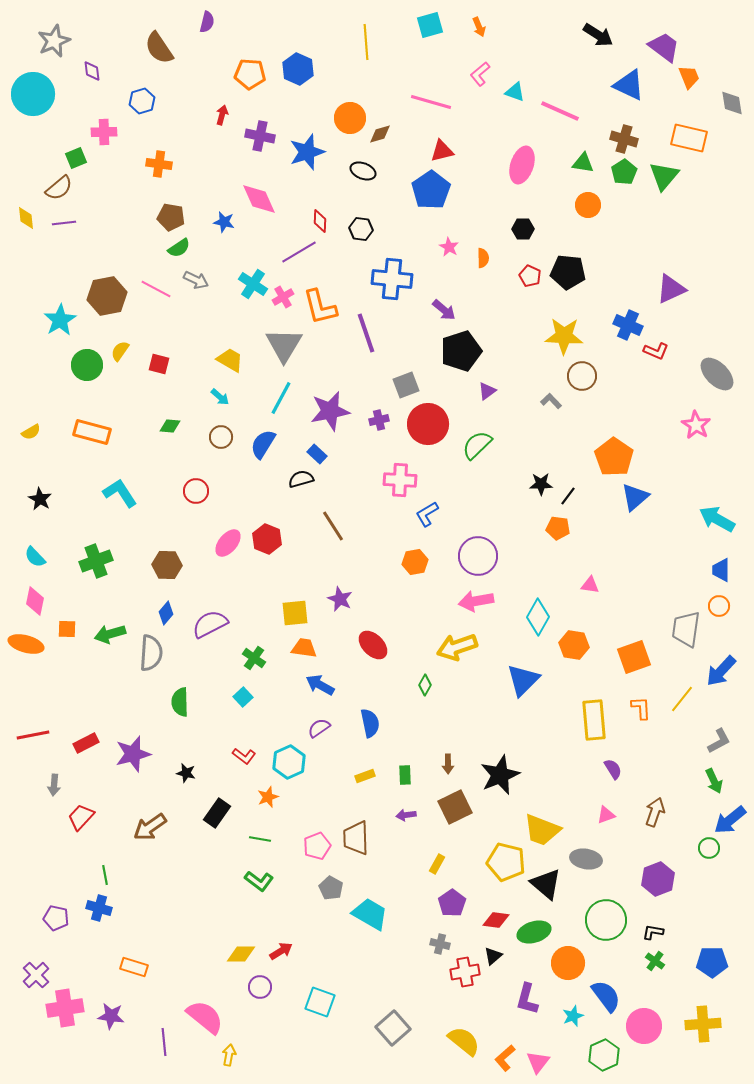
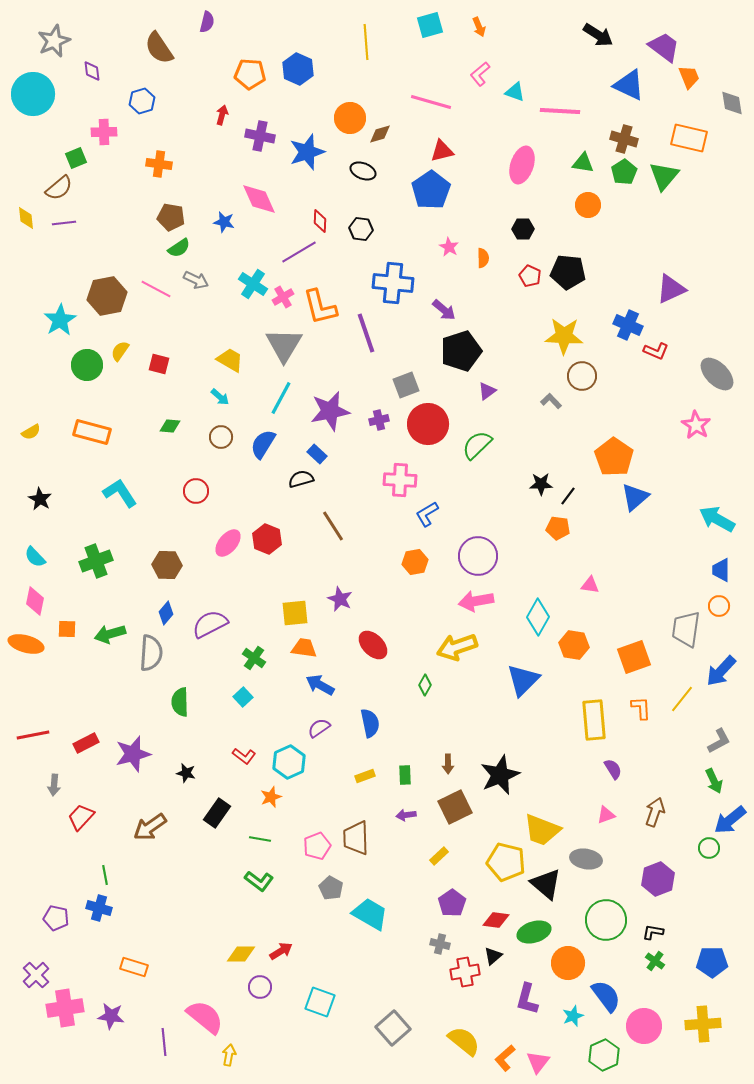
pink line at (560, 111): rotated 21 degrees counterclockwise
blue cross at (392, 279): moved 1 px right, 4 px down
orange star at (268, 797): moved 3 px right
yellow rectangle at (437, 864): moved 2 px right, 8 px up; rotated 18 degrees clockwise
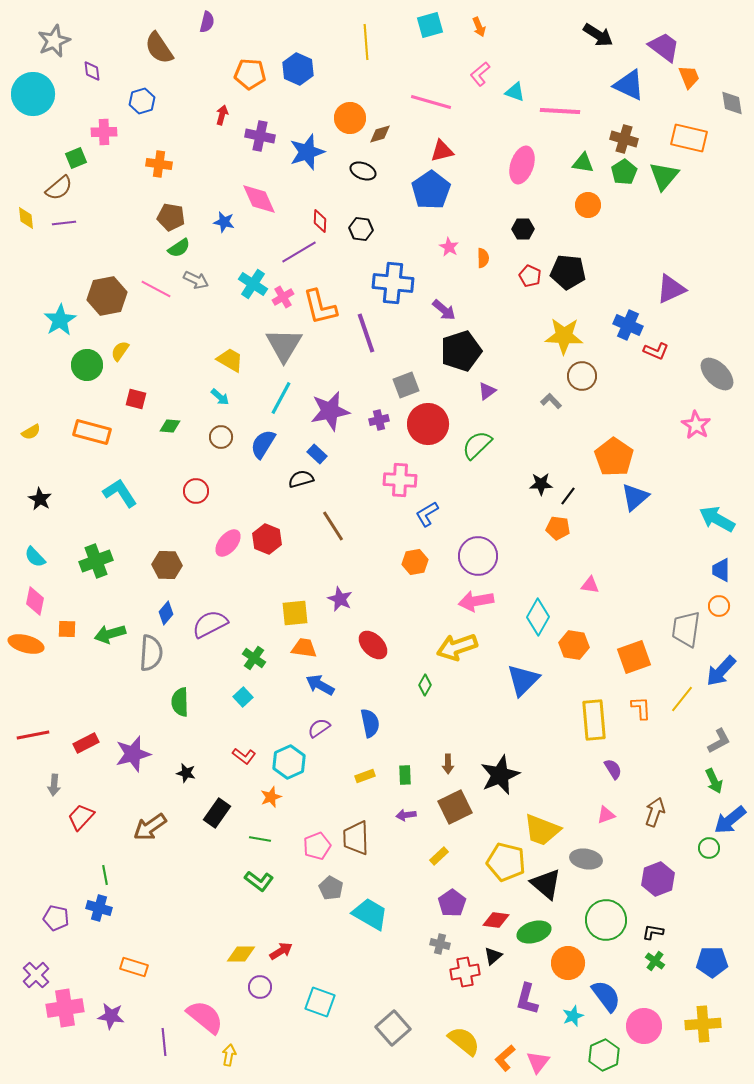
red square at (159, 364): moved 23 px left, 35 px down
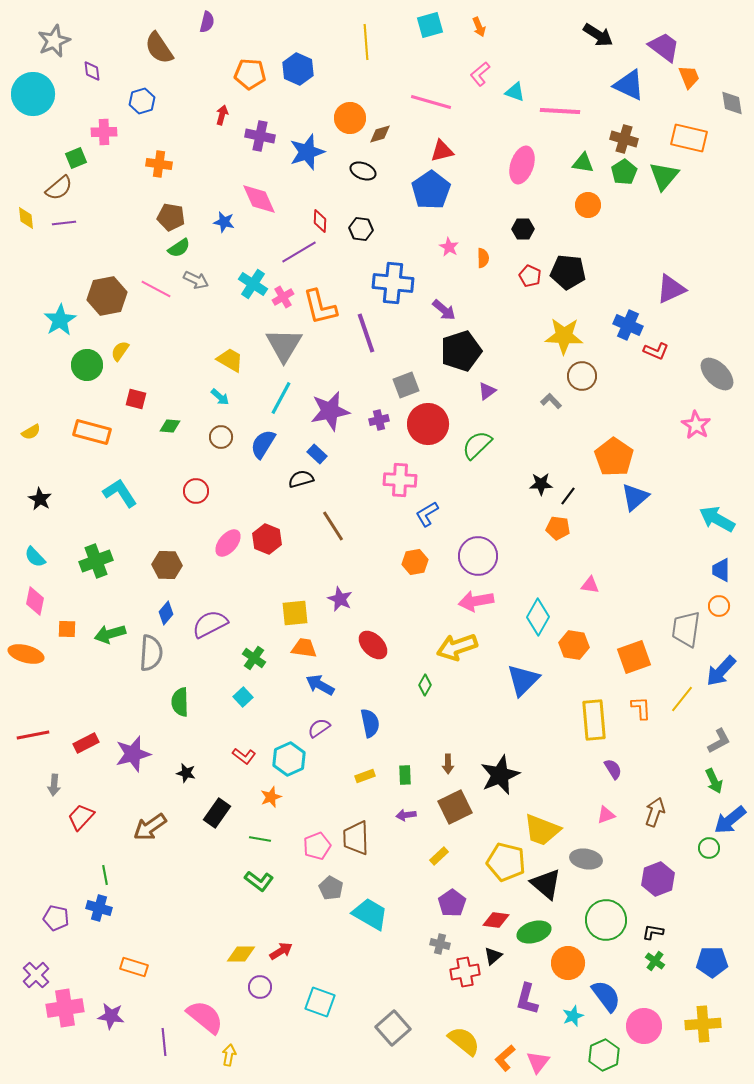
orange ellipse at (26, 644): moved 10 px down
cyan hexagon at (289, 762): moved 3 px up
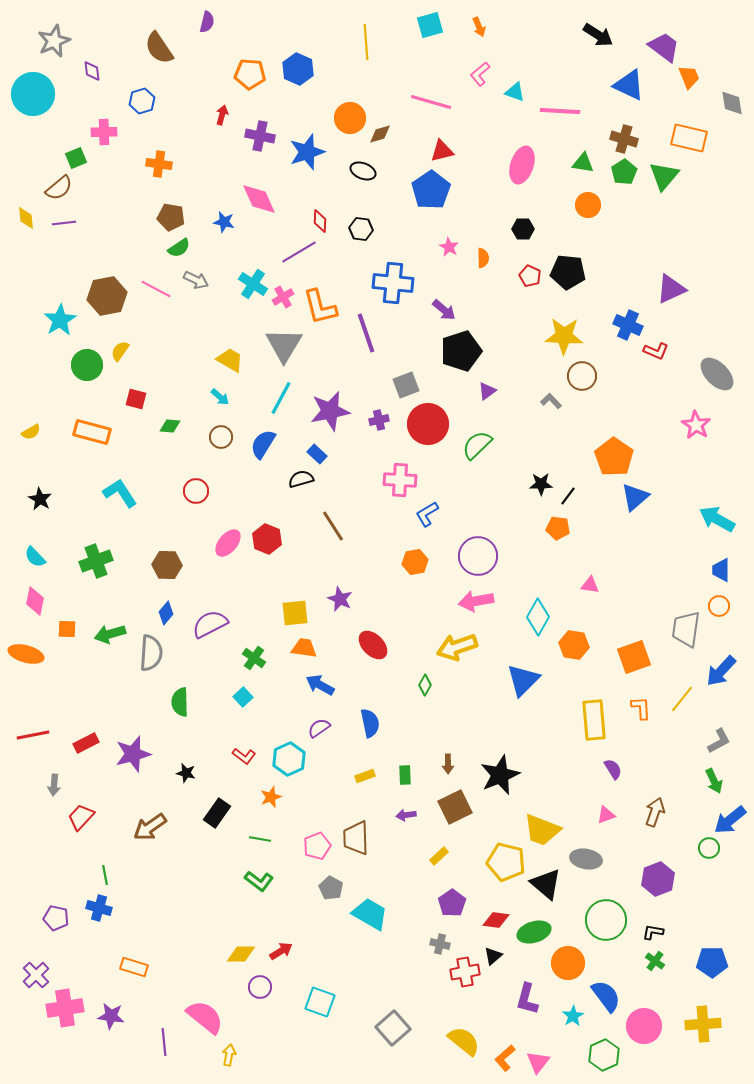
cyan star at (573, 1016): rotated 10 degrees counterclockwise
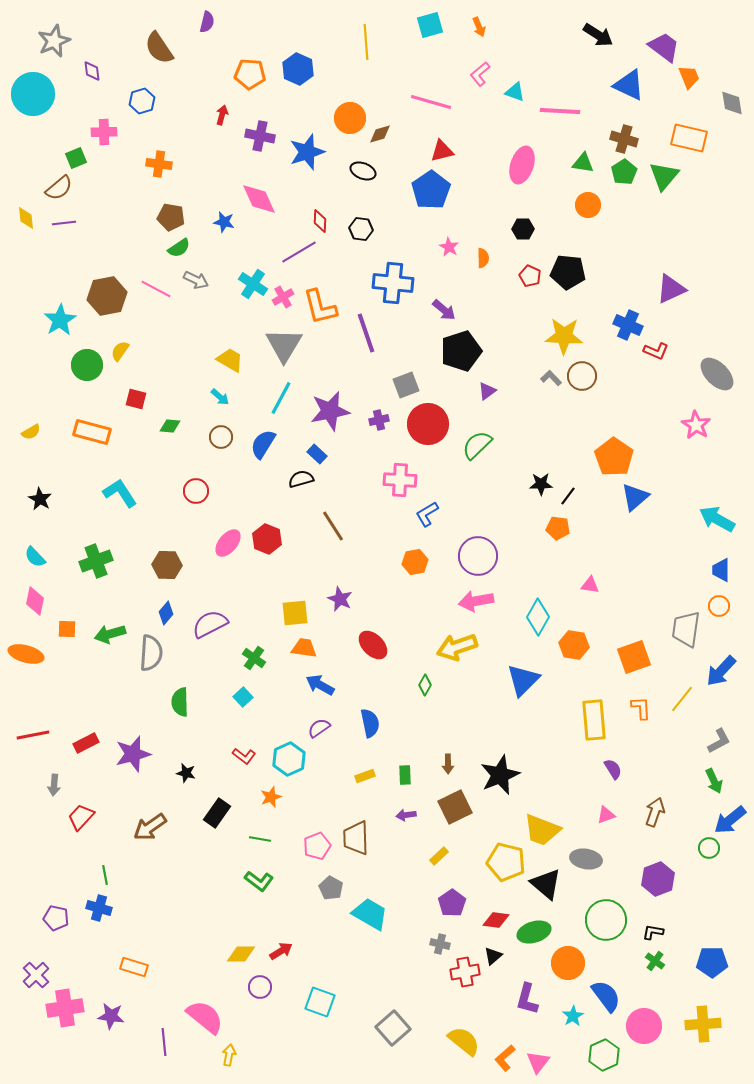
gray L-shape at (551, 401): moved 23 px up
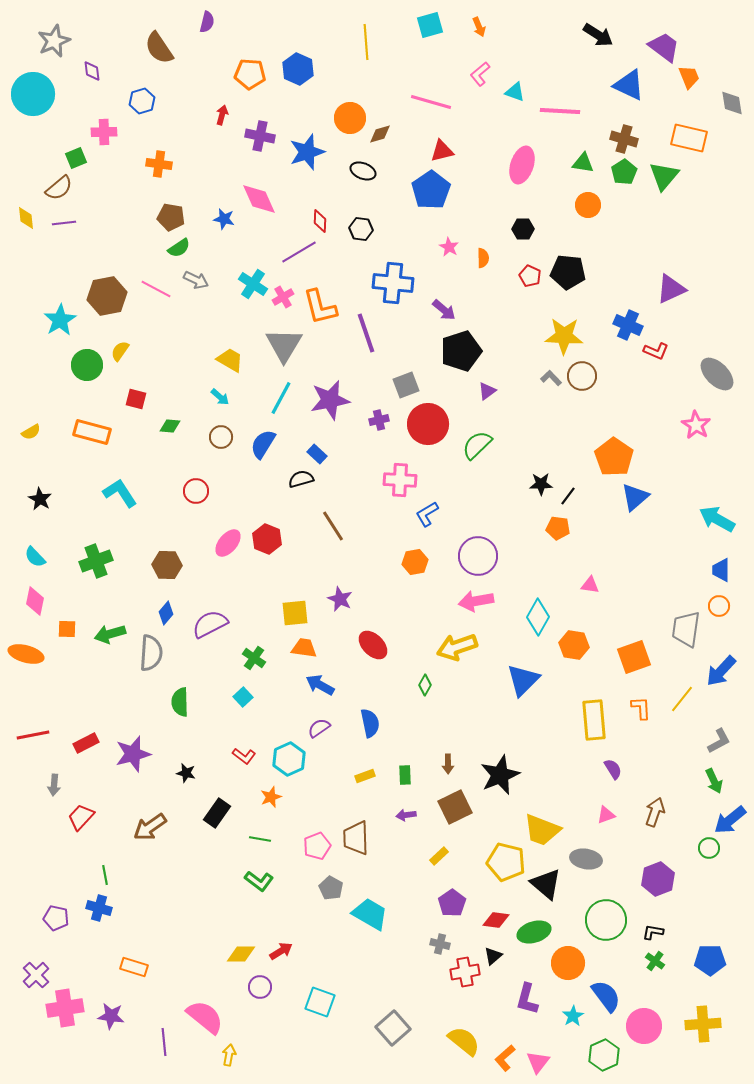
blue star at (224, 222): moved 3 px up
purple star at (330, 411): moved 11 px up
blue pentagon at (712, 962): moved 2 px left, 2 px up
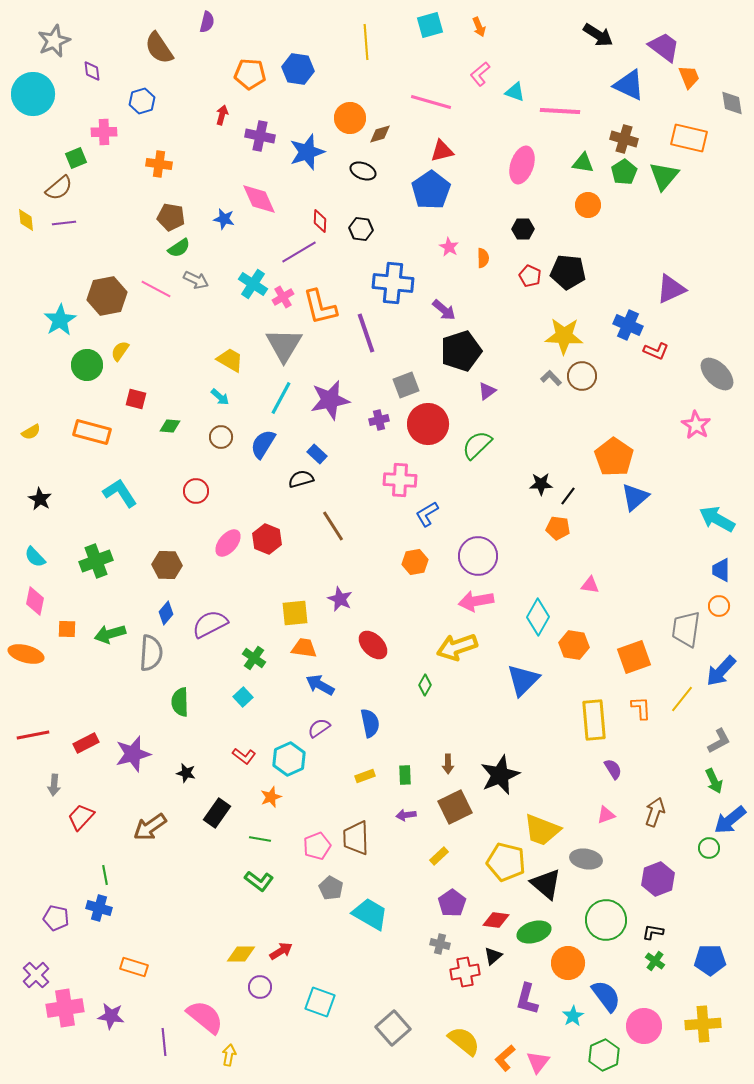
blue hexagon at (298, 69): rotated 16 degrees counterclockwise
yellow diamond at (26, 218): moved 2 px down
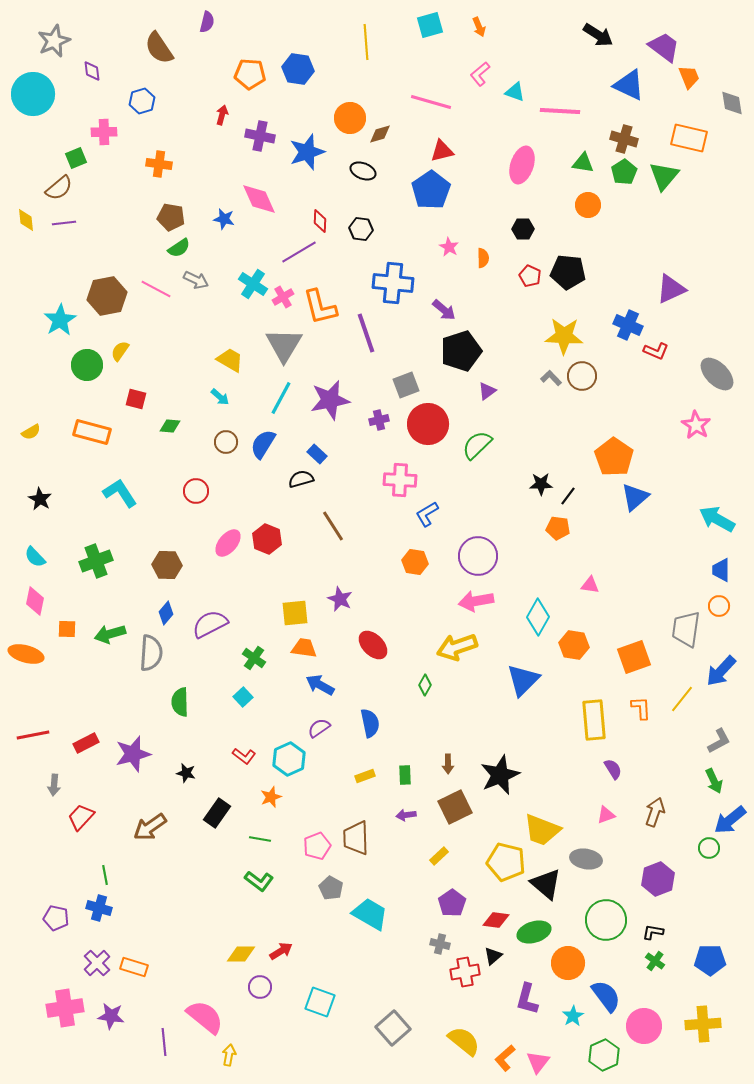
brown circle at (221, 437): moved 5 px right, 5 px down
orange hexagon at (415, 562): rotated 20 degrees clockwise
purple cross at (36, 975): moved 61 px right, 12 px up
